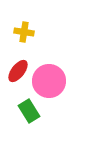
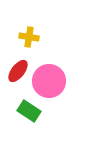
yellow cross: moved 5 px right, 5 px down
green rectangle: rotated 25 degrees counterclockwise
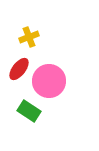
yellow cross: rotated 30 degrees counterclockwise
red ellipse: moved 1 px right, 2 px up
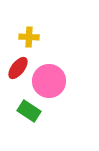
yellow cross: rotated 24 degrees clockwise
red ellipse: moved 1 px left, 1 px up
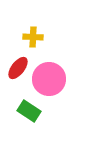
yellow cross: moved 4 px right
pink circle: moved 2 px up
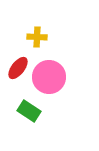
yellow cross: moved 4 px right
pink circle: moved 2 px up
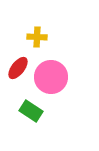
pink circle: moved 2 px right
green rectangle: moved 2 px right
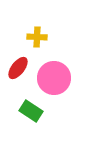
pink circle: moved 3 px right, 1 px down
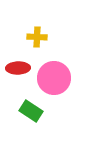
red ellipse: rotated 50 degrees clockwise
